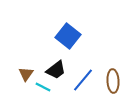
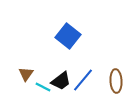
black trapezoid: moved 5 px right, 11 px down
brown ellipse: moved 3 px right
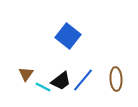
brown ellipse: moved 2 px up
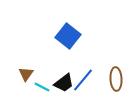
black trapezoid: moved 3 px right, 2 px down
cyan line: moved 1 px left
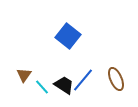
brown triangle: moved 2 px left, 1 px down
brown ellipse: rotated 20 degrees counterclockwise
black trapezoid: moved 2 px down; rotated 110 degrees counterclockwise
cyan line: rotated 21 degrees clockwise
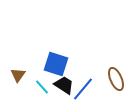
blue square: moved 12 px left, 28 px down; rotated 20 degrees counterclockwise
brown triangle: moved 6 px left
blue line: moved 9 px down
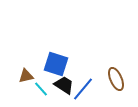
brown triangle: moved 8 px right, 1 px down; rotated 42 degrees clockwise
cyan line: moved 1 px left, 2 px down
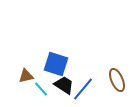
brown ellipse: moved 1 px right, 1 px down
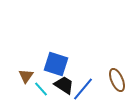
brown triangle: rotated 42 degrees counterclockwise
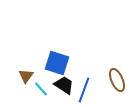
blue square: moved 1 px right, 1 px up
blue line: moved 1 px right, 1 px down; rotated 20 degrees counterclockwise
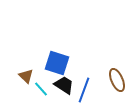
brown triangle: rotated 21 degrees counterclockwise
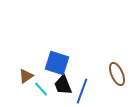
brown triangle: rotated 42 degrees clockwise
brown ellipse: moved 6 px up
black trapezoid: moved 1 px left; rotated 145 degrees counterclockwise
blue line: moved 2 px left, 1 px down
